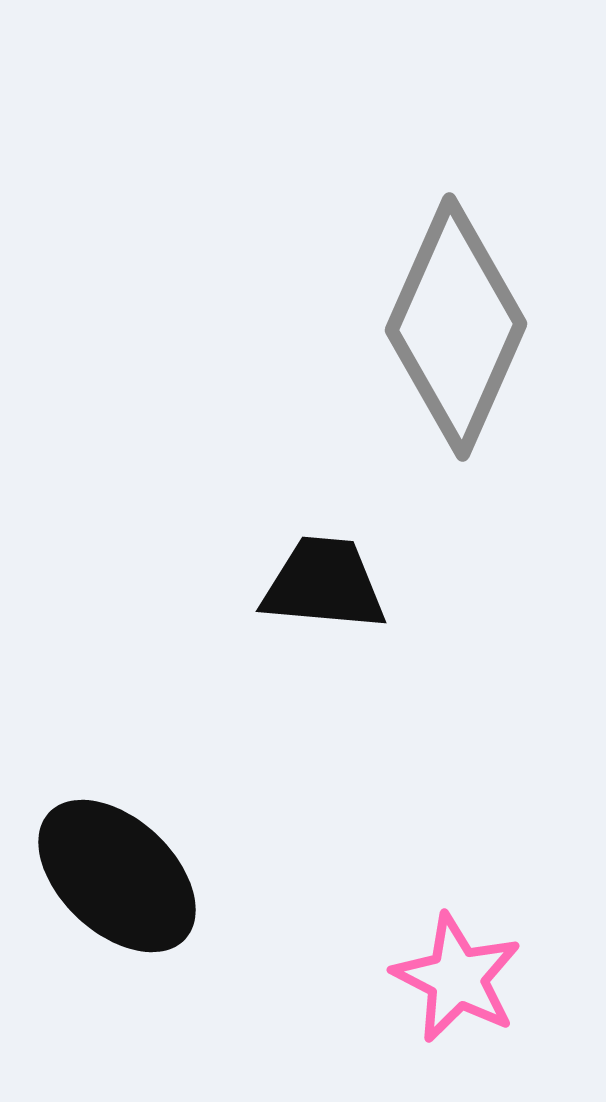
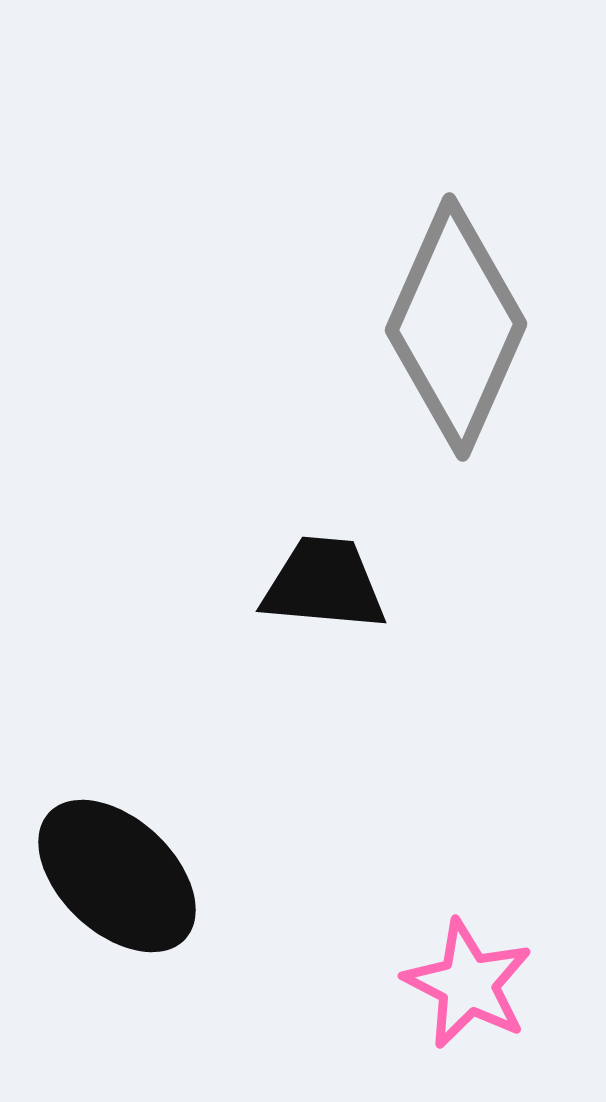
pink star: moved 11 px right, 6 px down
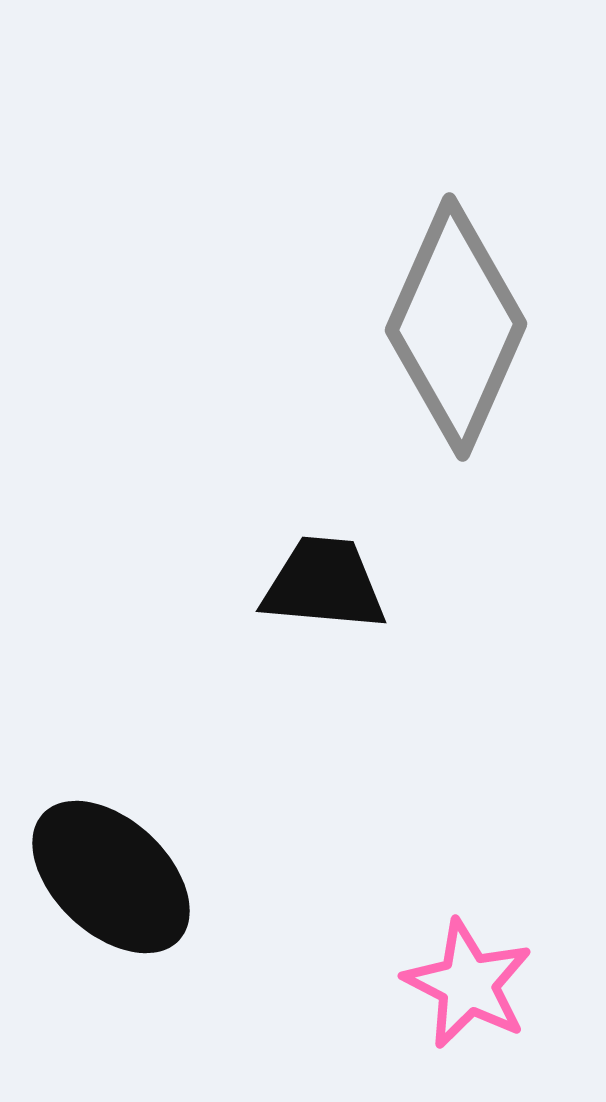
black ellipse: moved 6 px left, 1 px down
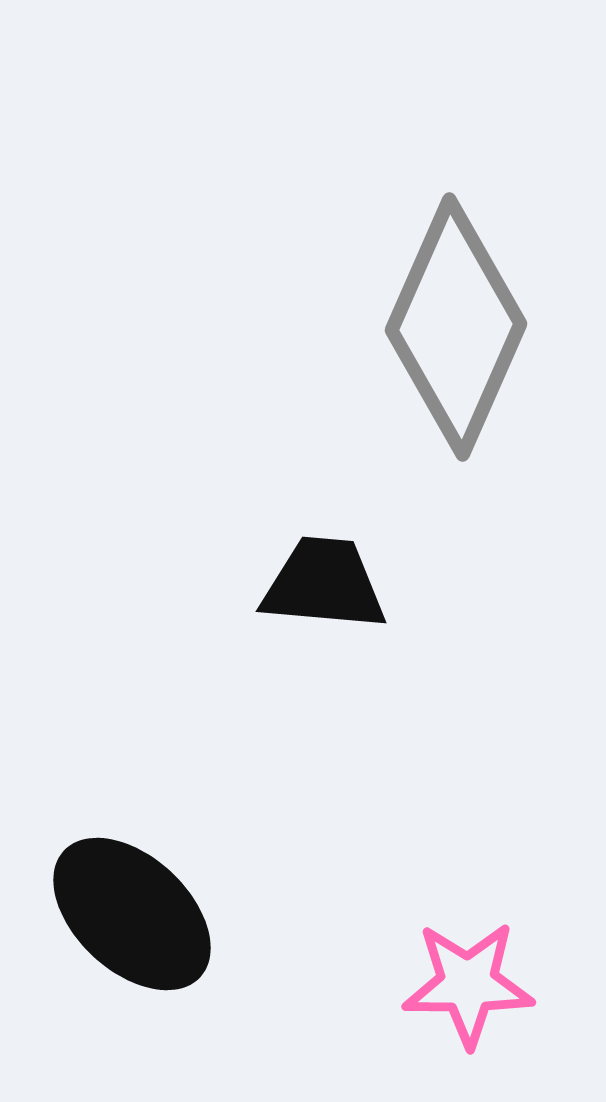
black ellipse: moved 21 px right, 37 px down
pink star: rotated 27 degrees counterclockwise
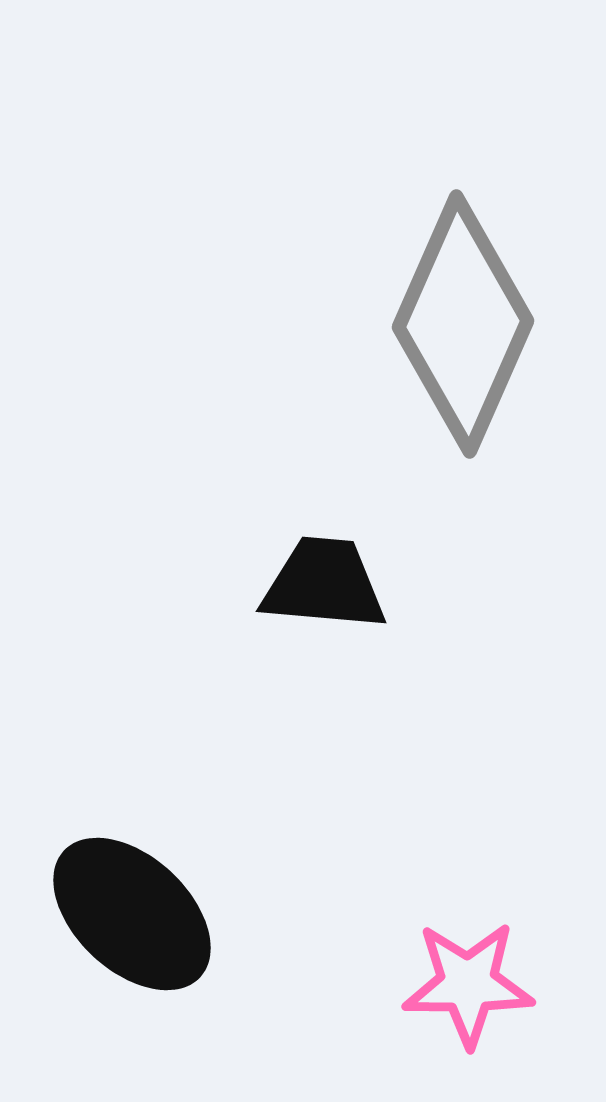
gray diamond: moved 7 px right, 3 px up
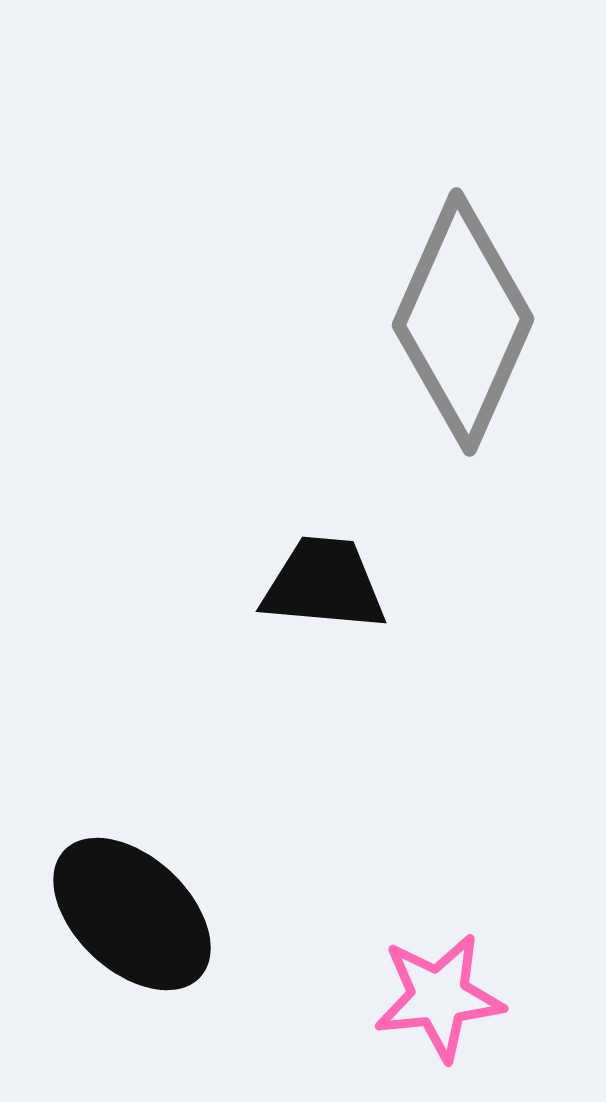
gray diamond: moved 2 px up
pink star: moved 29 px left, 13 px down; rotated 6 degrees counterclockwise
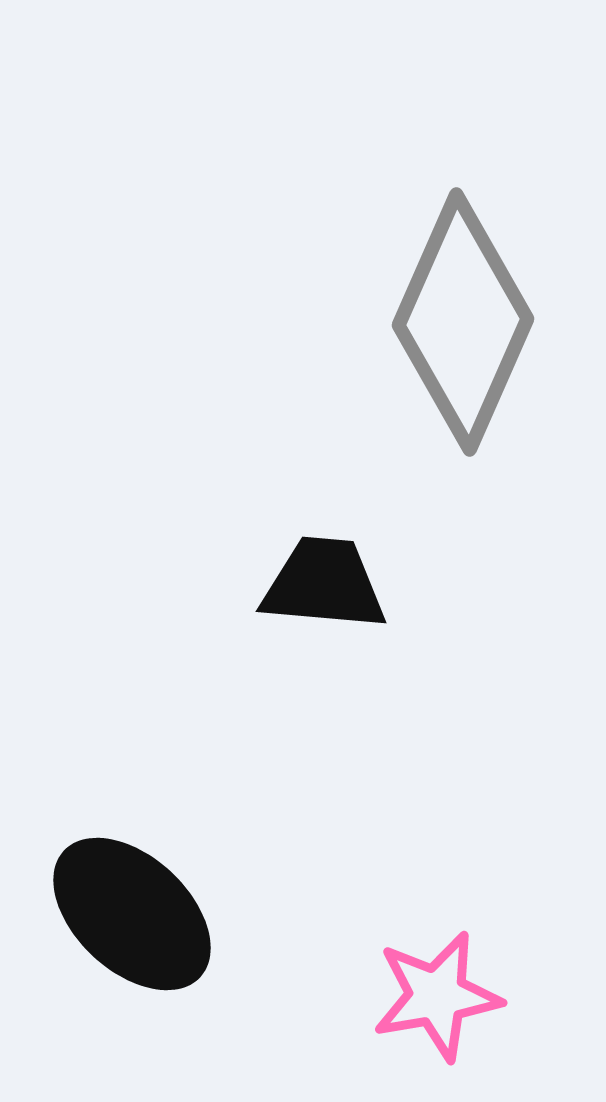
pink star: moved 2 px left, 1 px up; rotated 4 degrees counterclockwise
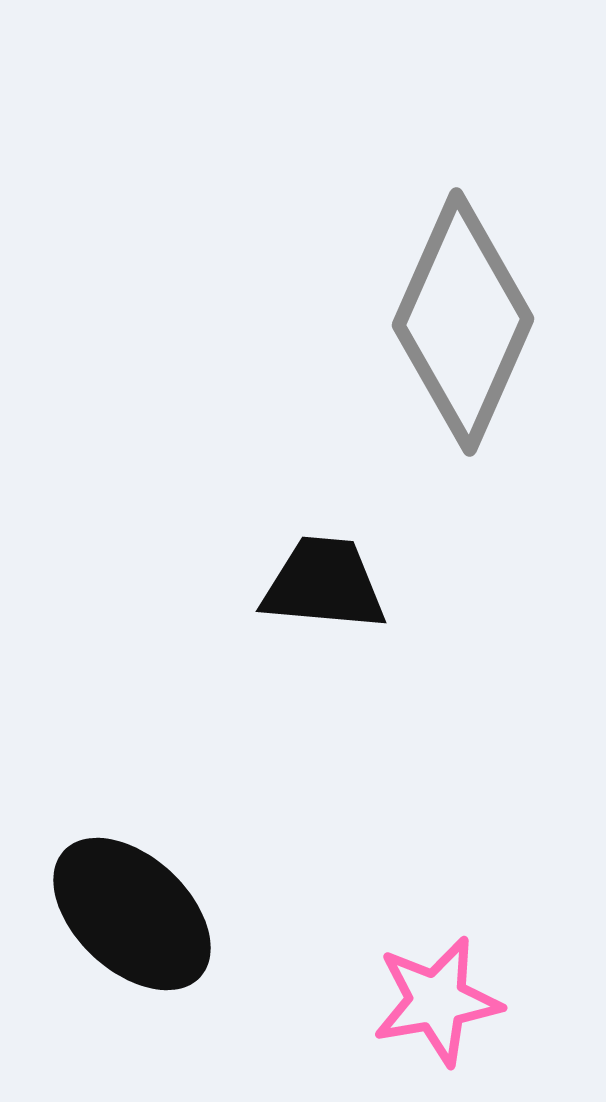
pink star: moved 5 px down
